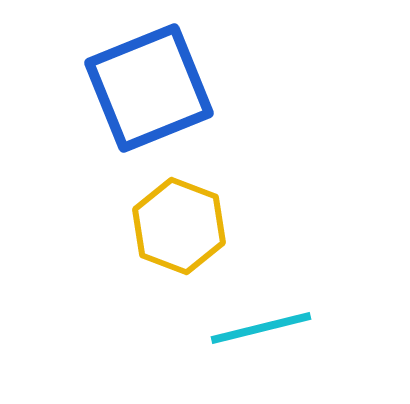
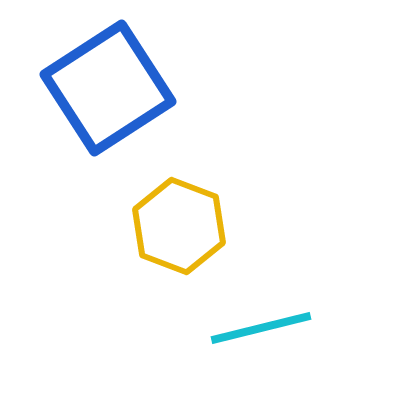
blue square: moved 41 px left; rotated 11 degrees counterclockwise
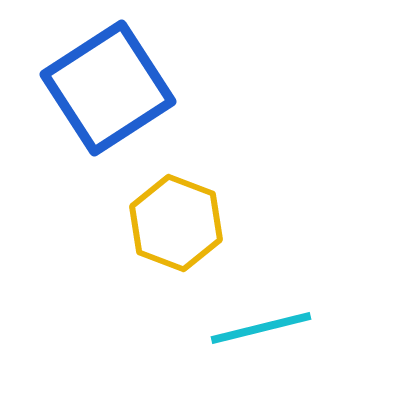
yellow hexagon: moved 3 px left, 3 px up
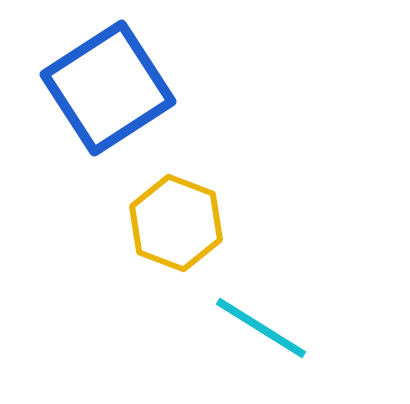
cyan line: rotated 46 degrees clockwise
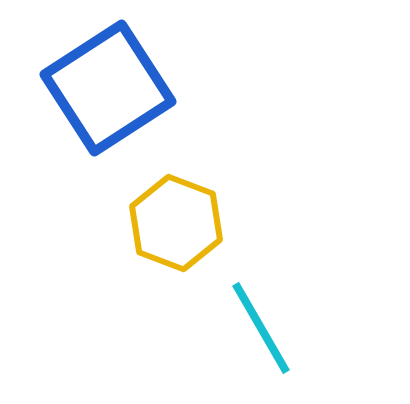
cyan line: rotated 28 degrees clockwise
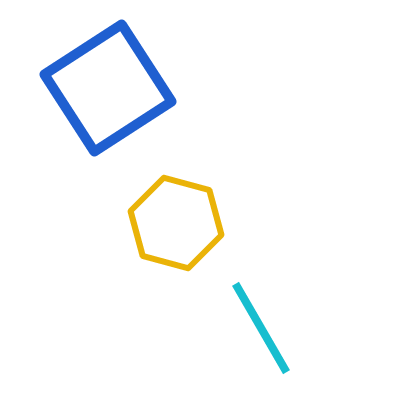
yellow hexagon: rotated 6 degrees counterclockwise
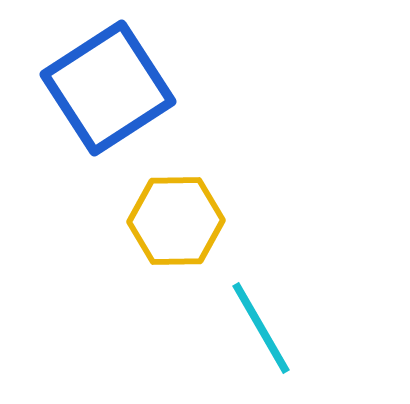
yellow hexagon: moved 2 px up; rotated 16 degrees counterclockwise
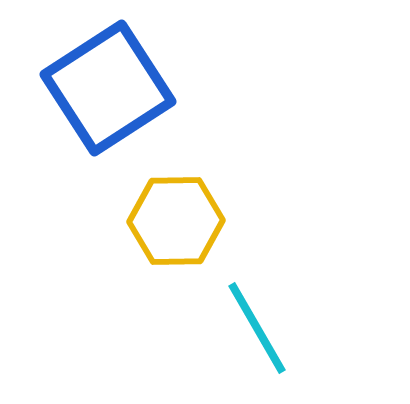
cyan line: moved 4 px left
